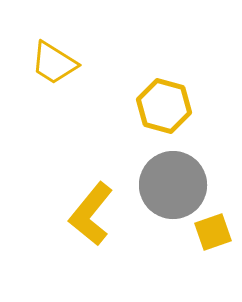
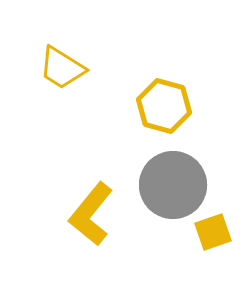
yellow trapezoid: moved 8 px right, 5 px down
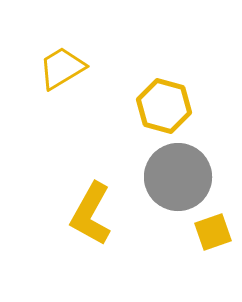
yellow trapezoid: rotated 117 degrees clockwise
gray circle: moved 5 px right, 8 px up
yellow L-shape: rotated 10 degrees counterclockwise
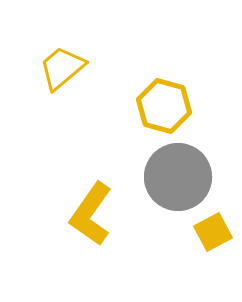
yellow trapezoid: rotated 9 degrees counterclockwise
yellow L-shape: rotated 6 degrees clockwise
yellow square: rotated 9 degrees counterclockwise
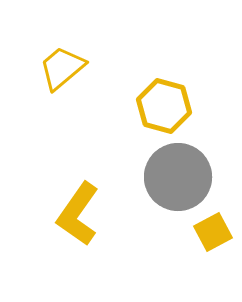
yellow L-shape: moved 13 px left
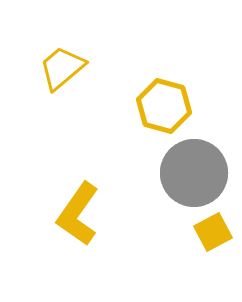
gray circle: moved 16 px right, 4 px up
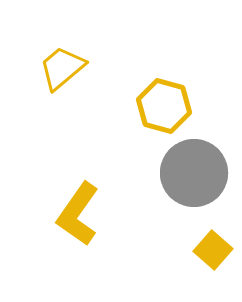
yellow square: moved 18 px down; rotated 21 degrees counterclockwise
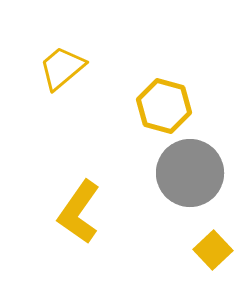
gray circle: moved 4 px left
yellow L-shape: moved 1 px right, 2 px up
yellow square: rotated 6 degrees clockwise
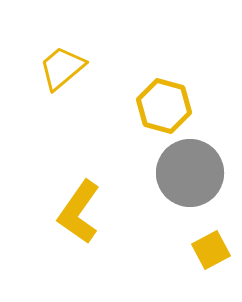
yellow square: moved 2 px left; rotated 15 degrees clockwise
